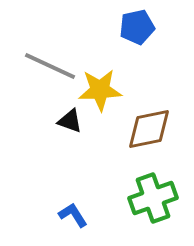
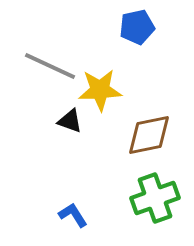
brown diamond: moved 6 px down
green cross: moved 2 px right
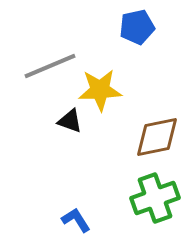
gray line: rotated 48 degrees counterclockwise
brown diamond: moved 8 px right, 2 px down
blue L-shape: moved 3 px right, 5 px down
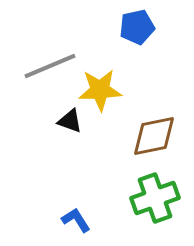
brown diamond: moved 3 px left, 1 px up
